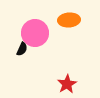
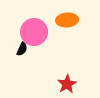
orange ellipse: moved 2 px left
pink circle: moved 1 px left, 1 px up
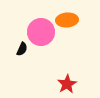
pink circle: moved 7 px right
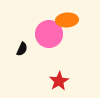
pink circle: moved 8 px right, 2 px down
red star: moved 8 px left, 3 px up
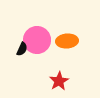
orange ellipse: moved 21 px down
pink circle: moved 12 px left, 6 px down
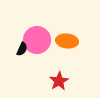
orange ellipse: rotated 10 degrees clockwise
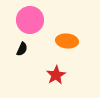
pink circle: moved 7 px left, 20 px up
red star: moved 3 px left, 6 px up
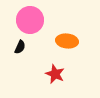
black semicircle: moved 2 px left, 2 px up
red star: moved 1 px left, 1 px up; rotated 18 degrees counterclockwise
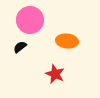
black semicircle: rotated 152 degrees counterclockwise
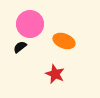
pink circle: moved 4 px down
orange ellipse: moved 3 px left; rotated 15 degrees clockwise
